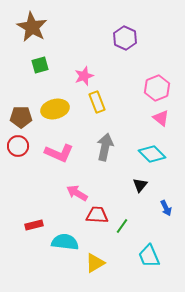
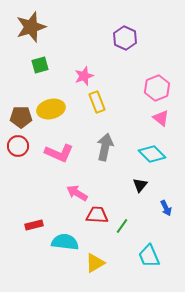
brown star: moved 1 px left; rotated 24 degrees clockwise
yellow ellipse: moved 4 px left
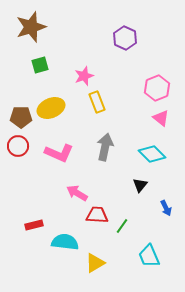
yellow ellipse: moved 1 px up; rotated 8 degrees counterclockwise
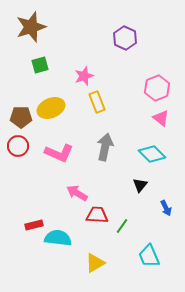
cyan semicircle: moved 7 px left, 4 px up
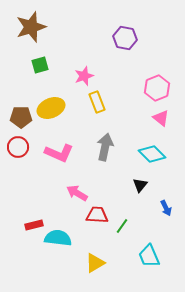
purple hexagon: rotated 15 degrees counterclockwise
red circle: moved 1 px down
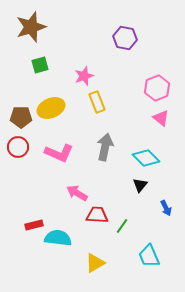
cyan diamond: moved 6 px left, 4 px down
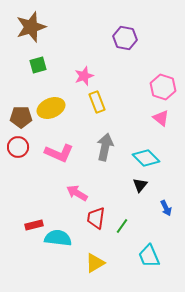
green square: moved 2 px left
pink hexagon: moved 6 px right, 1 px up; rotated 20 degrees counterclockwise
red trapezoid: moved 1 px left, 3 px down; rotated 85 degrees counterclockwise
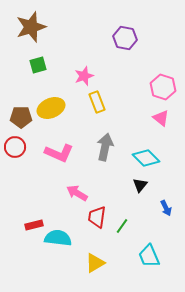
red circle: moved 3 px left
red trapezoid: moved 1 px right, 1 px up
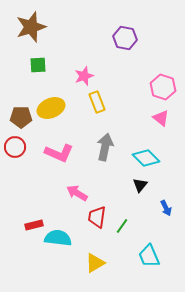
green square: rotated 12 degrees clockwise
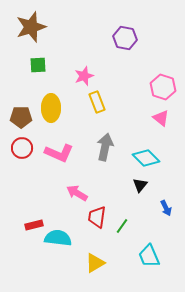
yellow ellipse: rotated 68 degrees counterclockwise
red circle: moved 7 px right, 1 px down
